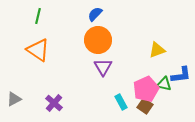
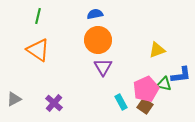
blue semicircle: rotated 35 degrees clockwise
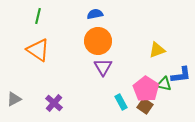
orange circle: moved 1 px down
pink pentagon: rotated 15 degrees counterclockwise
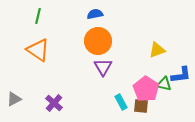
brown square: moved 4 px left; rotated 28 degrees counterclockwise
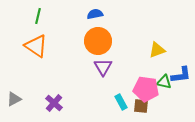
orange triangle: moved 2 px left, 4 px up
green triangle: moved 2 px up
pink pentagon: rotated 25 degrees counterclockwise
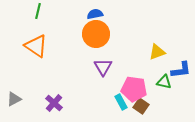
green line: moved 5 px up
orange circle: moved 2 px left, 7 px up
yellow triangle: moved 2 px down
blue L-shape: moved 5 px up
pink pentagon: moved 12 px left
brown square: rotated 28 degrees clockwise
